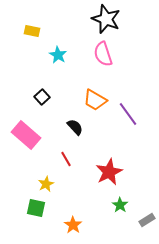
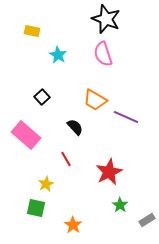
purple line: moved 2 px left, 3 px down; rotated 30 degrees counterclockwise
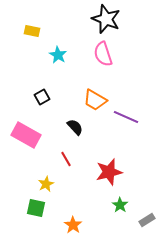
black square: rotated 14 degrees clockwise
pink rectangle: rotated 12 degrees counterclockwise
red star: rotated 12 degrees clockwise
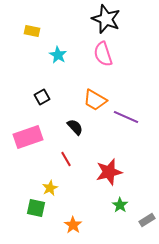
pink rectangle: moved 2 px right, 2 px down; rotated 48 degrees counterclockwise
yellow star: moved 4 px right, 4 px down
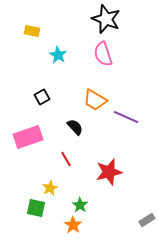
green star: moved 40 px left
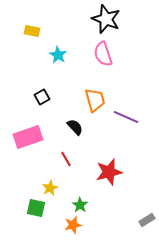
orange trapezoid: rotated 135 degrees counterclockwise
orange star: rotated 24 degrees clockwise
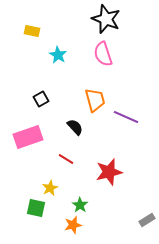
black square: moved 1 px left, 2 px down
red line: rotated 28 degrees counterclockwise
